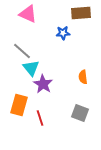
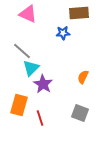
brown rectangle: moved 2 px left
cyan triangle: rotated 24 degrees clockwise
orange semicircle: rotated 32 degrees clockwise
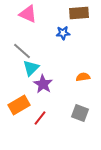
orange semicircle: rotated 56 degrees clockwise
orange rectangle: rotated 45 degrees clockwise
red line: rotated 56 degrees clockwise
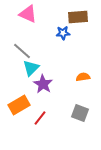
brown rectangle: moved 1 px left, 4 px down
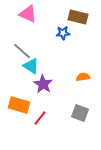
brown rectangle: rotated 18 degrees clockwise
cyan triangle: moved 2 px up; rotated 42 degrees counterclockwise
orange rectangle: rotated 45 degrees clockwise
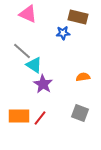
cyan triangle: moved 3 px right, 1 px up
orange rectangle: moved 11 px down; rotated 15 degrees counterclockwise
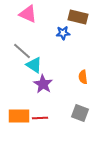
orange semicircle: rotated 88 degrees counterclockwise
red line: rotated 49 degrees clockwise
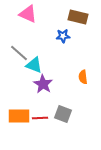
blue star: moved 3 px down
gray line: moved 3 px left, 2 px down
cyan triangle: rotated 12 degrees counterclockwise
gray square: moved 17 px left, 1 px down
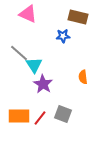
cyan triangle: rotated 36 degrees clockwise
red line: rotated 49 degrees counterclockwise
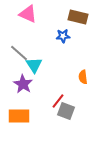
purple star: moved 20 px left
gray square: moved 3 px right, 3 px up
red line: moved 18 px right, 17 px up
